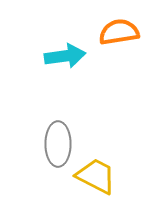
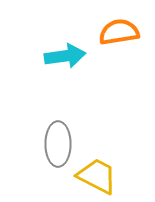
yellow trapezoid: moved 1 px right
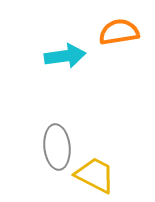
gray ellipse: moved 1 px left, 3 px down; rotated 6 degrees counterclockwise
yellow trapezoid: moved 2 px left, 1 px up
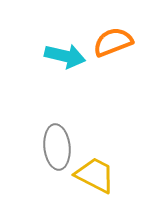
orange semicircle: moved 6 px left, 10 px down; rotated 12 degrees counterclockwise
cyan arrow: rotated 21 degrees clockwise
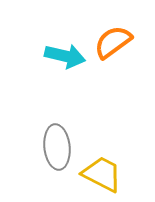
orange semicircle: rotated 15 degrees counterclockwise
yellow trapezoid: moved 7 px right, 1 px up
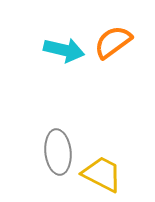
cyan arrow: moved 1 px left, 6 px up
gray ellipse: moved 1 px right, 5 px down
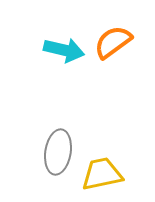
gray ellipse: rotated 15 degrees clockwise
yellow trapezoid: rotated 39 degrees counterclockwise
